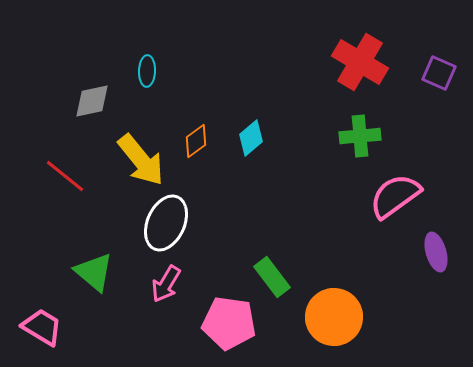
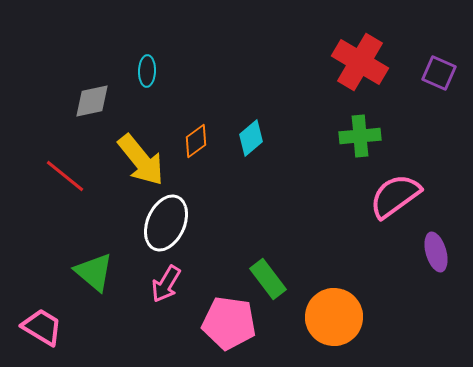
green rectangle: moved 4 px left, 2 px down
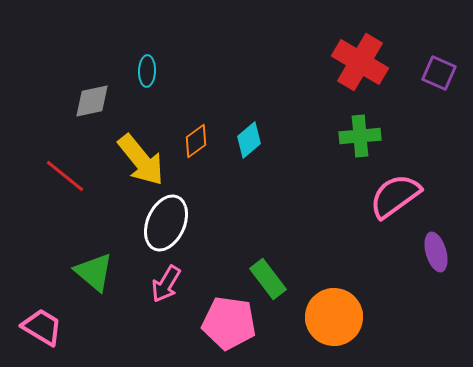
cyan diamond: moved 2 px left, 2 px down
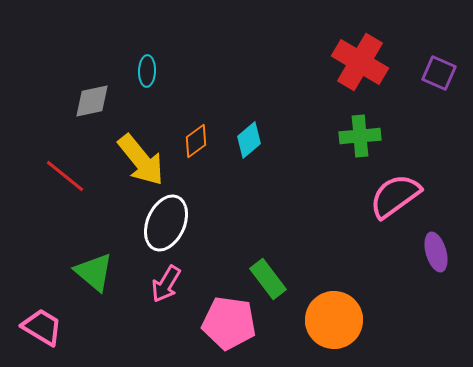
orange circle: moved 3 px down
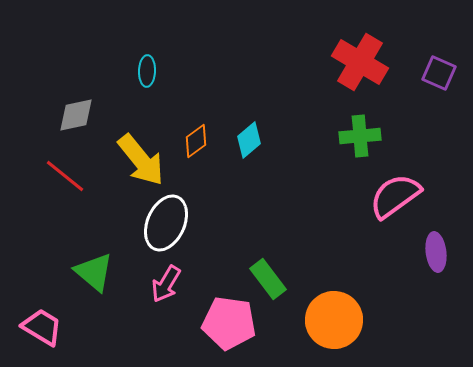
gray diamond: moved 16 px left, 14 px down
purple ellipse: rotated 9 degrees clockwise
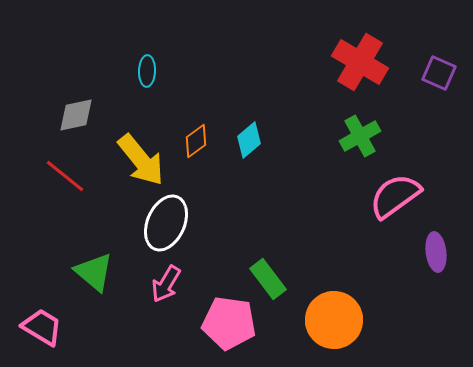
green cross: rotated 24 degrees counterclockwise
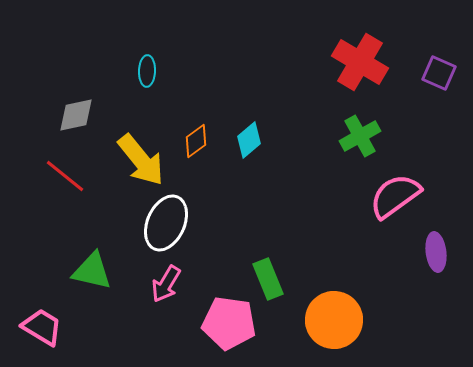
green triangle: moved 2 px left, 1 px up; rotated 27 degrees counterclockwise
green rectangle: rotated 15 degrees clockwise
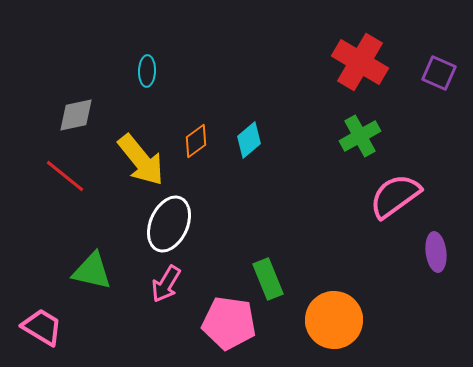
white ellipse: moved 3 px right, 1 px down
